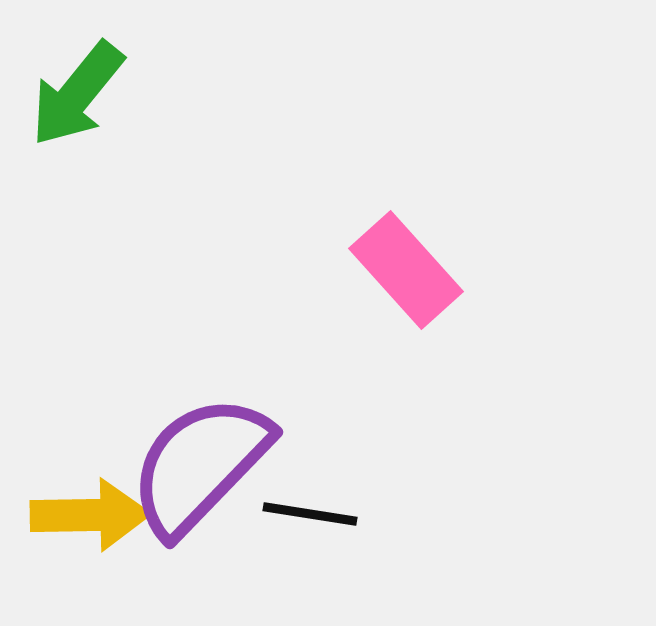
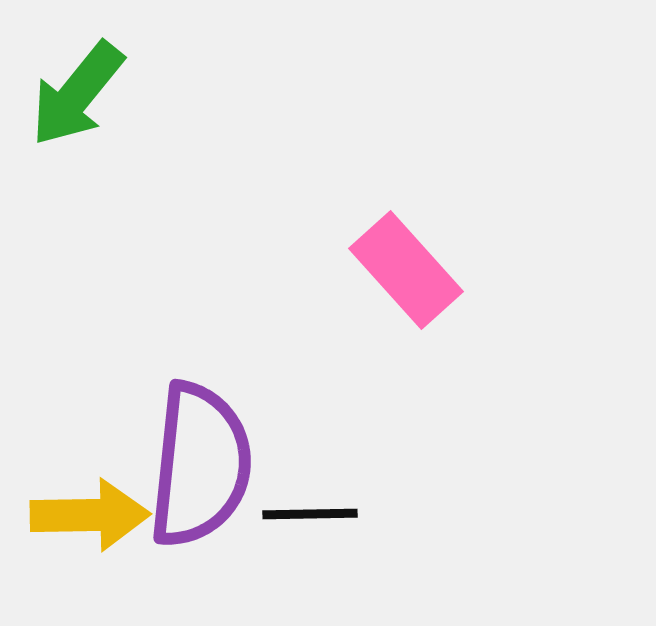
purple semicircle: rotated 142 degrees clockwise
black line: rotated 10 degrees counterclockwise
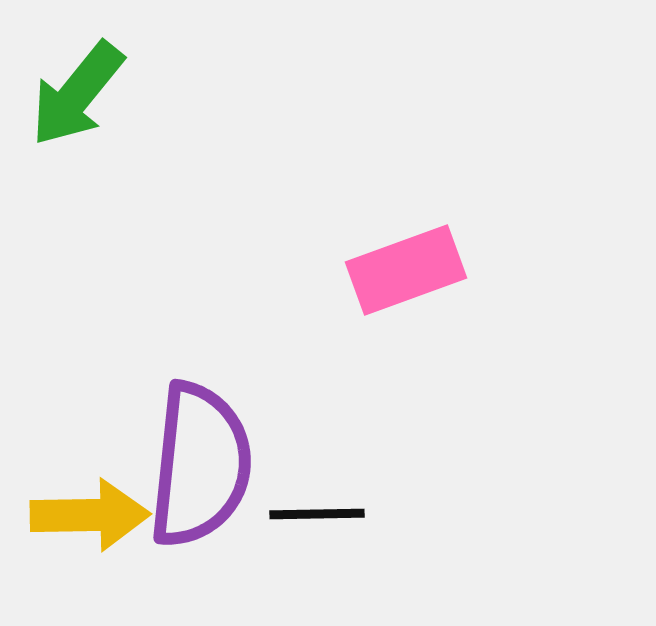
pink rectangle: rotated 68 degrees counterclockwise
black line: moved 7 px right
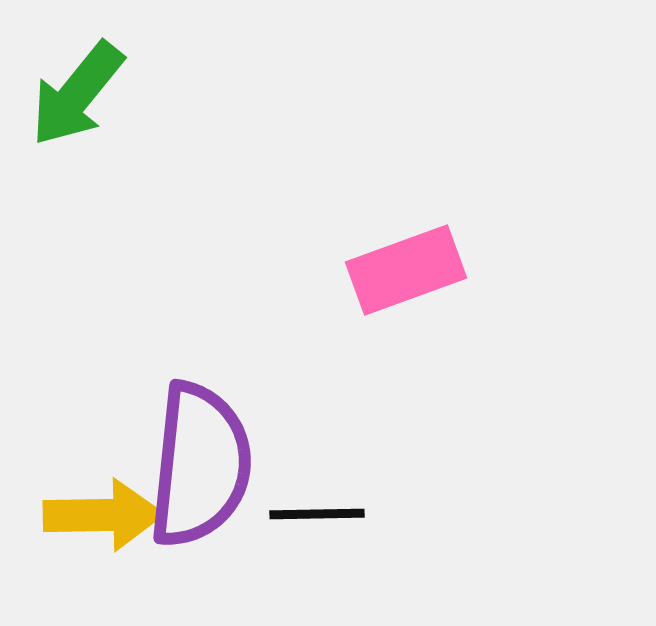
yellow arrow: moved 13 px right
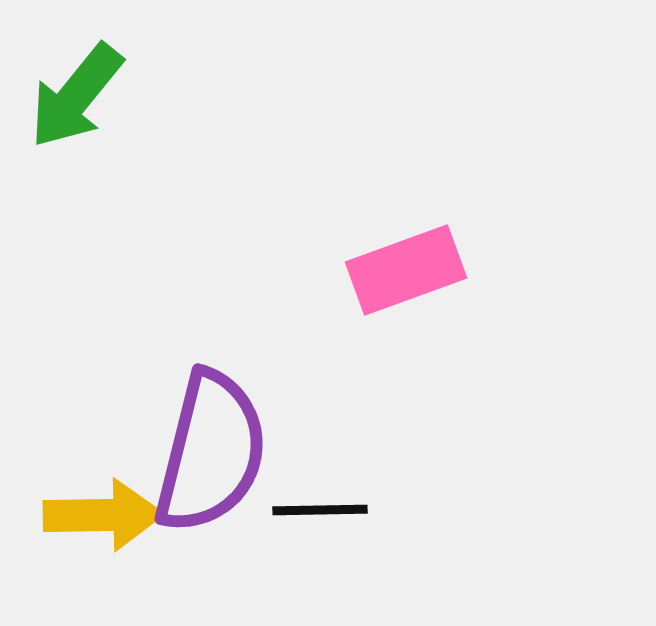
green arrow: moved 1 px left, 2 px down
purple semicircle: moved 11 px right, 13 px up; rotated 8 degrees clockwise
black line: moved 3 px right, 4 px up
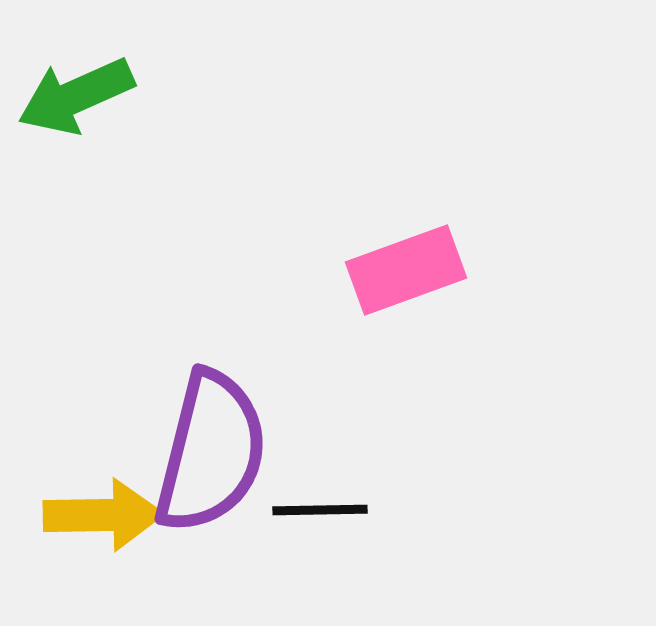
green arrow: rotated 27 degrees clockwise
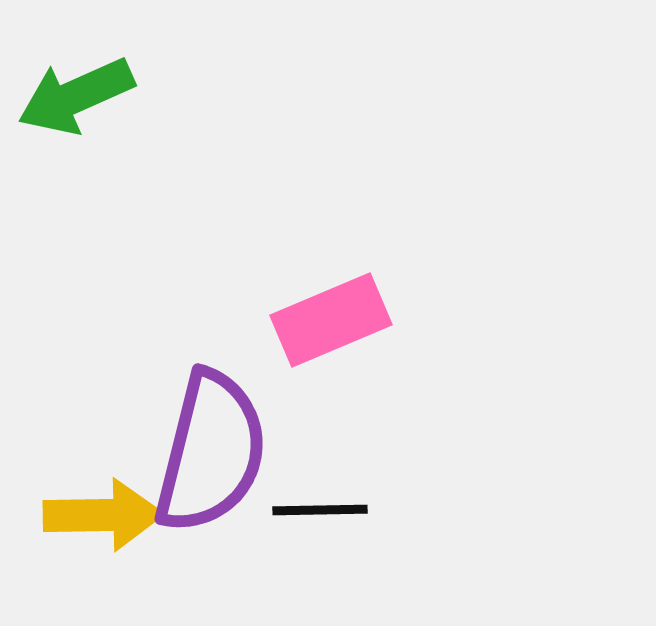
pink rectangle: moved 75 px left, 50 px down; rotated 3 degrees counterclockwise
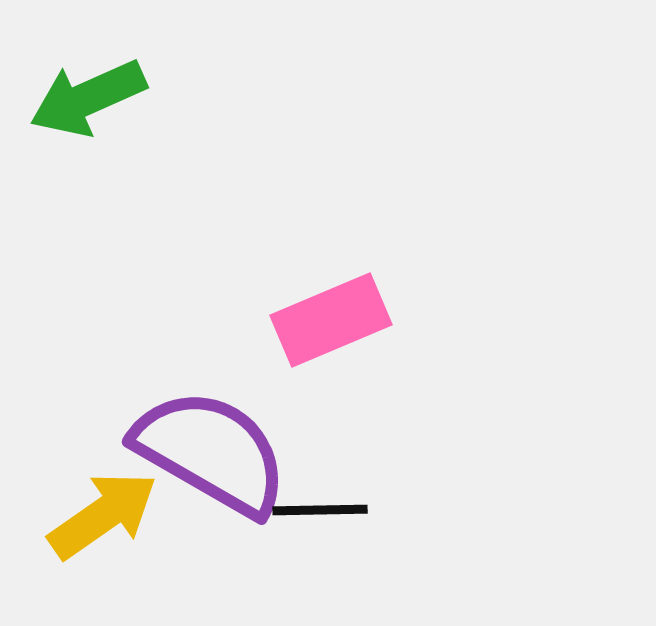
green arrow: moved 12 px right, 2 px down
purple semicircle: rotated 74 degrees counterclockwise
yellow arrow: rotated 34 degrees counterclockwise
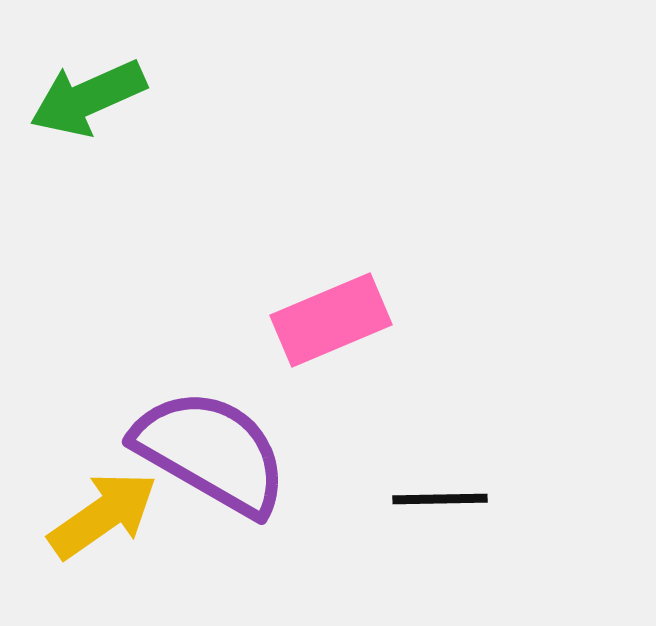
black line: moved 120 px right, 11 px up
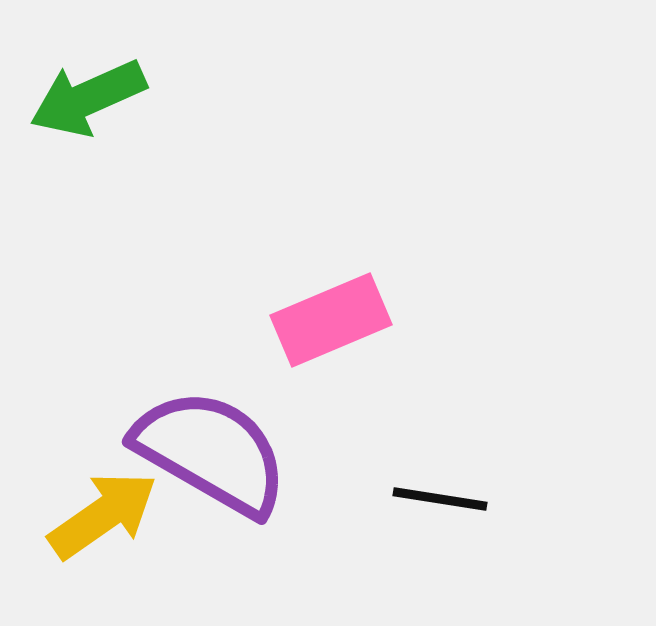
black line: rotated 10 degrees clockwise
